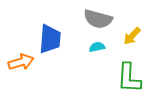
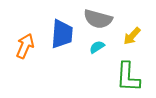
blue trapezoid: moved 12 px right, 5 px up
cyan semicircle: rotated 21 degrees counterclockwise
orange arrow: moved 4 px right, 16 px up; rotated 50 degrees counterclockwise
green L-shape: moved 1 px left, 1 px up
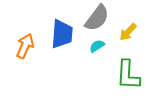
gray semicircle: moved 1 px left, 1 px up; rotated 68 degrees counterclockwise
yellow arrow: moved 4 px left, 4 px up
cyan semicircle: moved 1 px up
green L-shape: moved 2 px up
